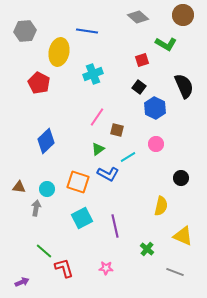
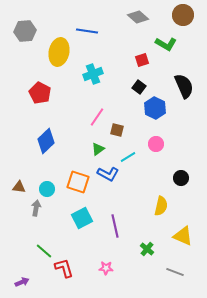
red pentagon: moved 1 px right, 10 px down
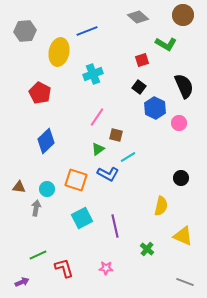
blue line: rotated 30 degrees counterclockwise
brown square: moved 1 px left, 5 px down
pink circle: moved 23 px right, 21 px up
orange square: moved 2 px left, 2 px up
green line: moved 6 px left, 4 px down; rotated 66 degrees counterclockwise
gray line: moved 10 px right, 10 px down
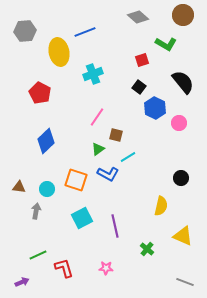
blue line: moved 2 px left, 1 px down
yellow ellipse: rotated 24 degrees counterclockwise
black semicircle: moved 1 px left, 4 px up; rotated 15 degrees counterclockwise
gray arrow: moved 3 px down
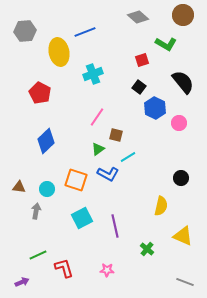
pink star: moved 1 px right, 2 px down
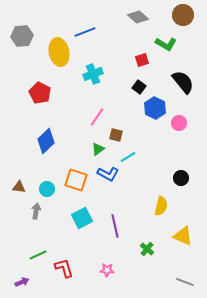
gray hexagon: moved 3 px left, 5 px down
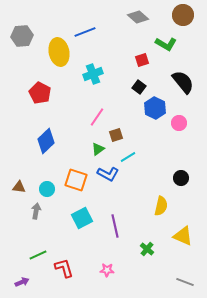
brown square: rotated 32 degrees counterclockwise
